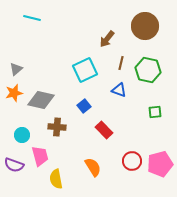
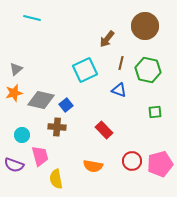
blue square: moved 18 px left, 1 px up
orange semicircle: moved 1 px up; rotated 132 degrees clockwise
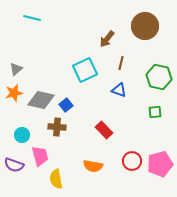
green hexagon: moved 11 px right, 7 px down
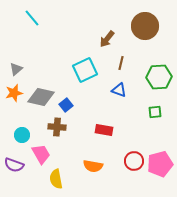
cyan line: rotated 36 degrees clockwise
green hexagon: rotated 15 degrees counterclockwise
gray diamond: moved 3 px up
red rectangle: rotated 36 degrees counterclockwise
pink trapezoid: moved 1 px right, 2 px up; rotated 15 degrees counterclockwise
red circle: moved 2 px right
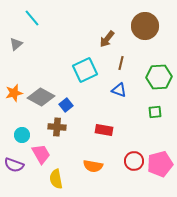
gray triangle: moved 25 px up
gray diamond: rotated 16 degrees clockwise
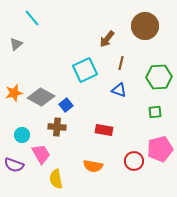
pink pentagon: moved 15 px up
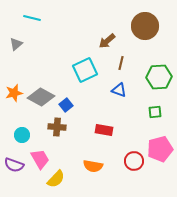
cyan line: rotated 36 degrees counterclockwise
brown arrow: moved 2 px down; rotated 12 degrees clockwise
pink trapezoid: moved 1 px left, 5 px down
yellow semicircle: rotated 126 degrees counterclockwise
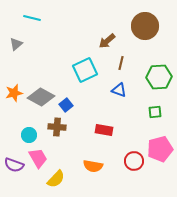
cyan circle: moved 7 px right
pink trapezoid: moved 2 px left, 1 px up
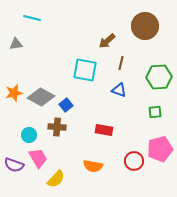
gray triangle: rotated 32 degrees clockwise
cyan square: rotated 35 degrees clockwise
